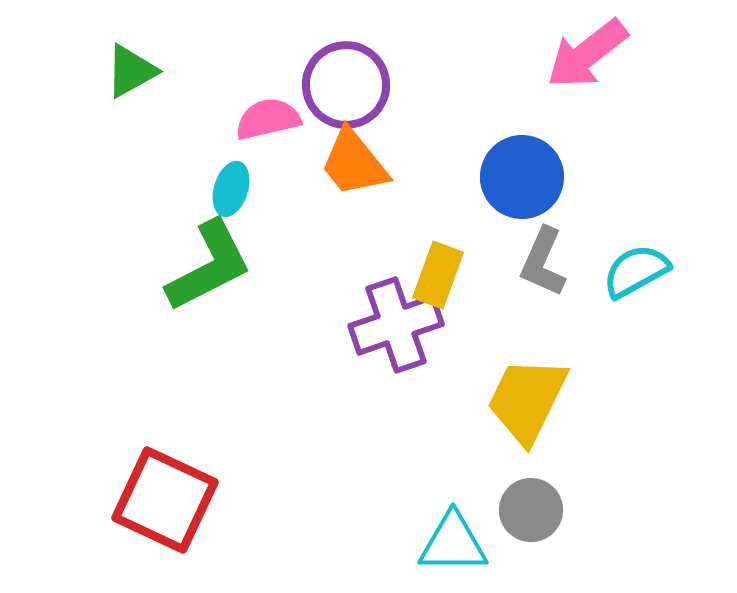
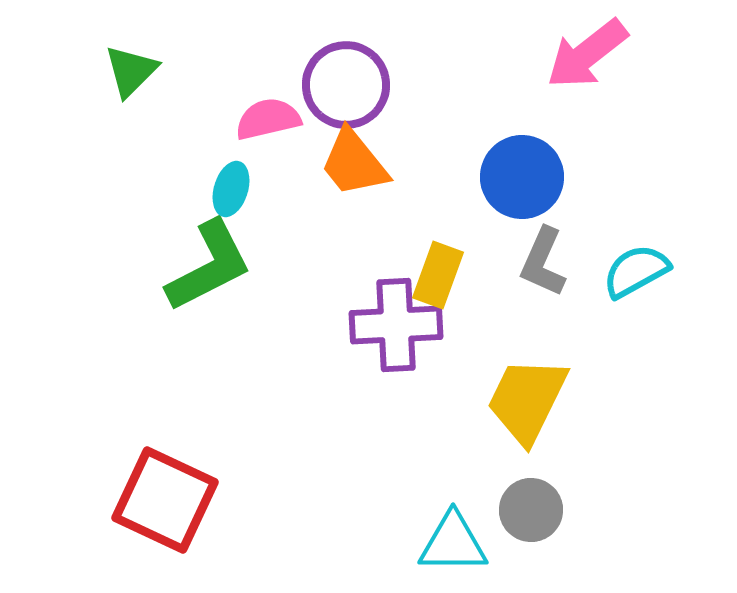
green triangle: rotated 16 degrees counterclockwise
purple cross: rotated 16 degrees clockwise
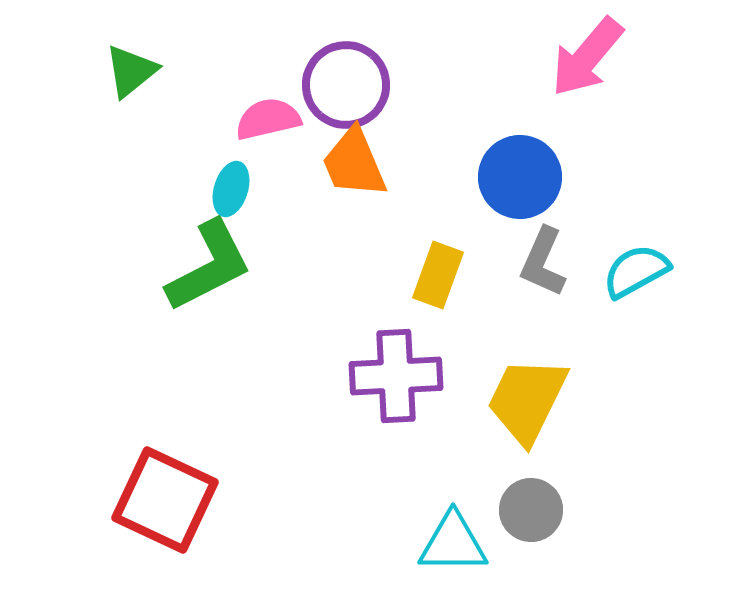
pink arrow: moved 3 px down; rotated 12 degrees counterclockwise
green triangle: rotated 6 degrees clockwise
orange trapezoid: rotated 16 degrees clockwise
blue circle: moved 2 px left
purple cross: moved 51 px down
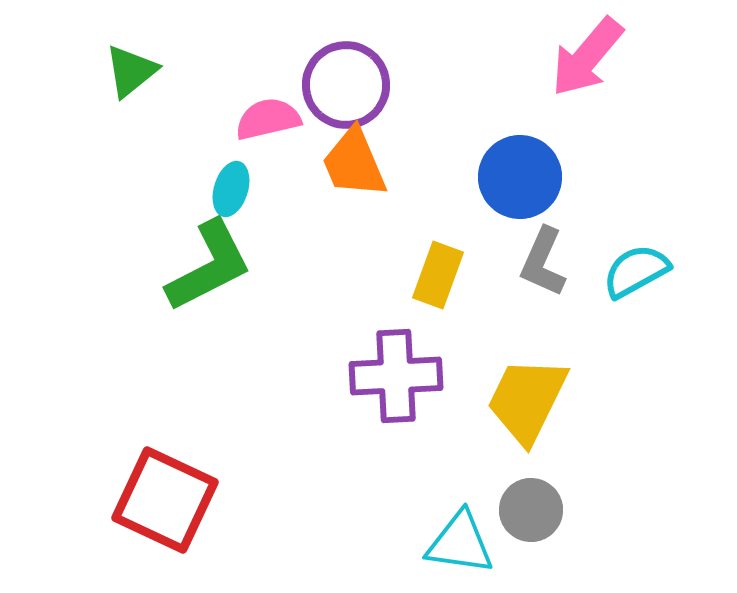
cyan triangle: moved 7 px right; rotated 8 degrees clockwise
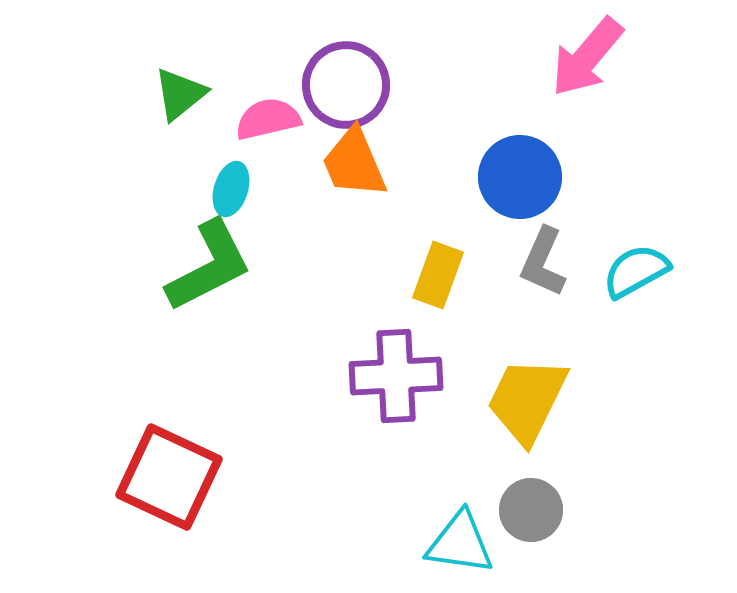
green triangle: moved 49 px right, 23 px down
red square: moved 4 px right, 23 px up
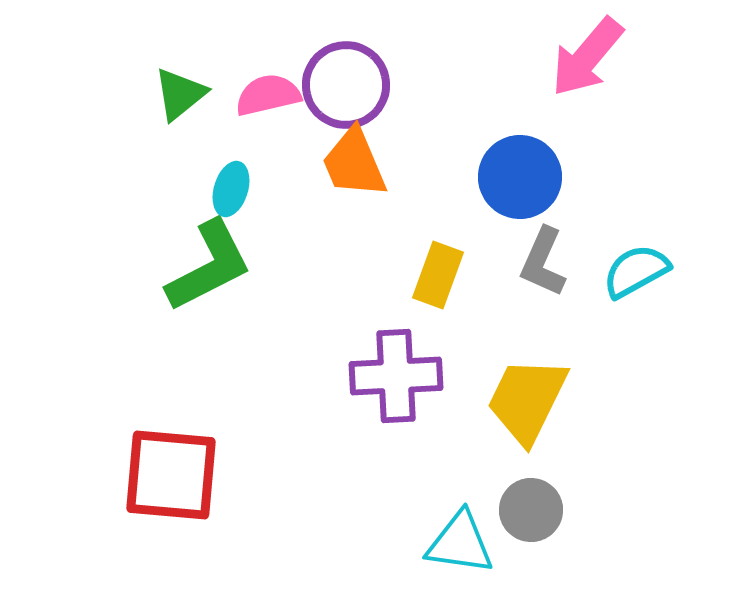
pink semicircle: moved 24 px up
red square: moved 2 px right, 2 px up; rotated 20 degrees counterclockwise
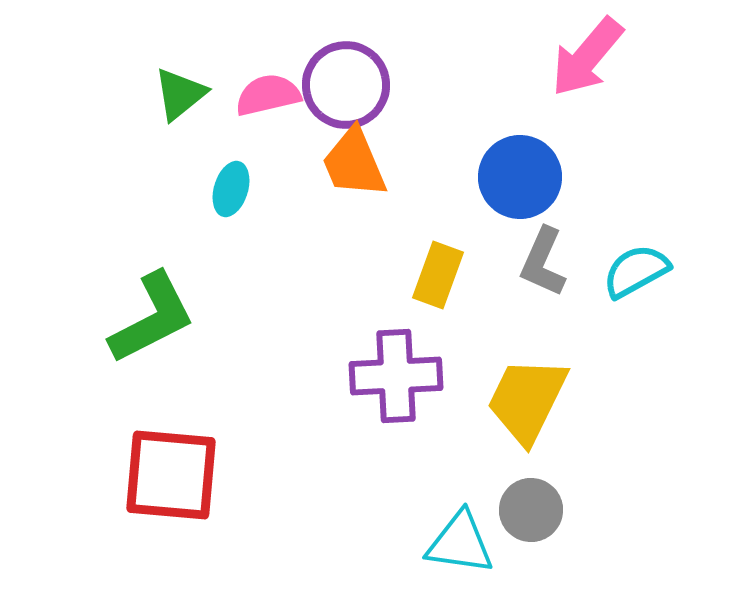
green L-shape: moved 57 px left, 52 px down
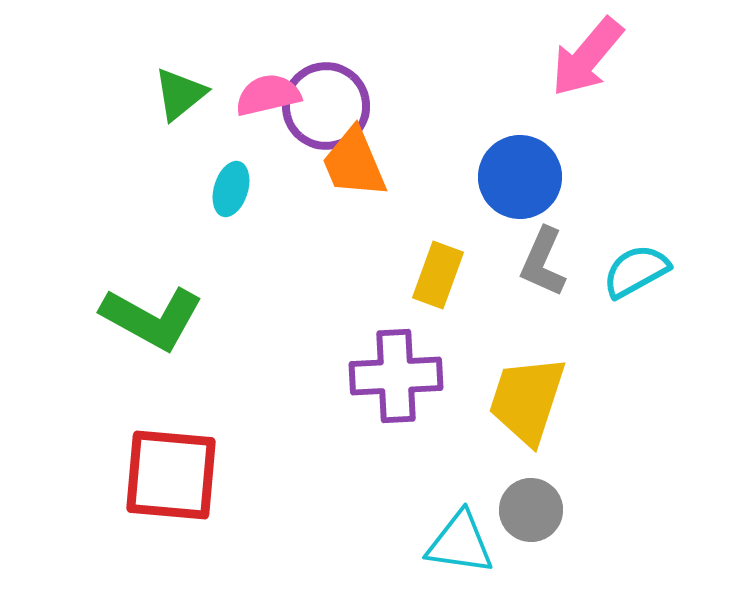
purple circle: moved 20 px left, 21 px down
green L-shape: rotated 56 degrees clockwise
yellow trapezoid: rotated 8 degrees counterclockwise
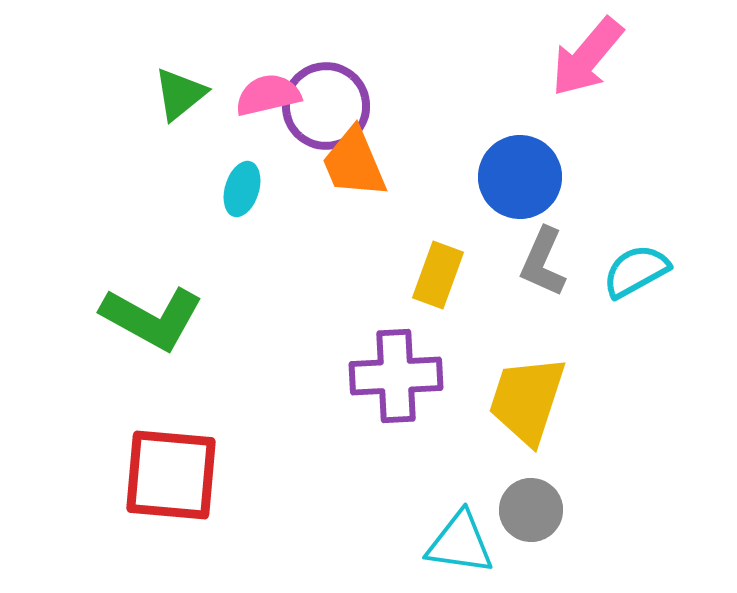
cyan ellipse: moved 11 px right
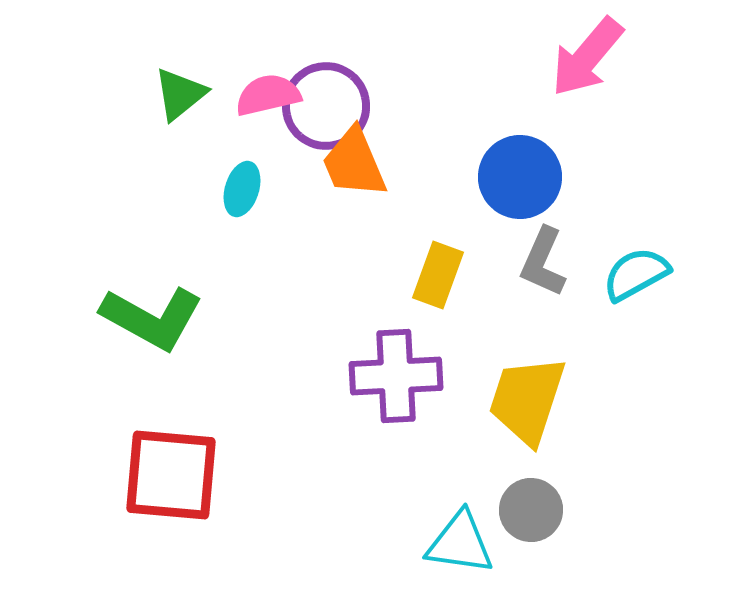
cyan semicircle: moved 3 px down
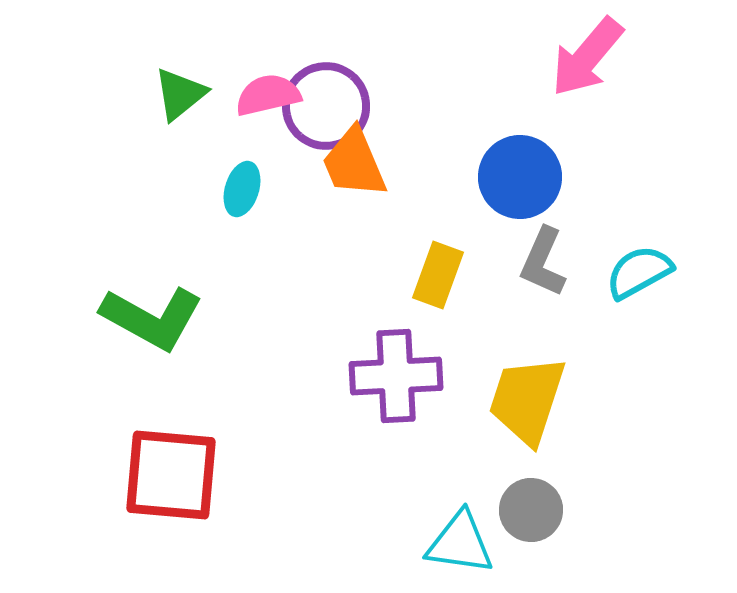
cyan semicircle: moved 3 px right, 2 px up
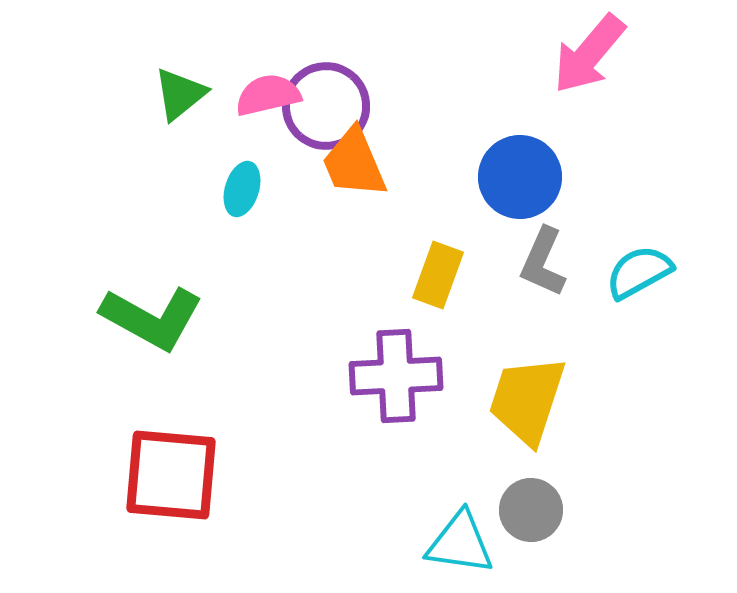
pink arrow: moved 2 px right, 3 px up
